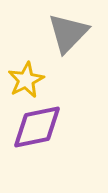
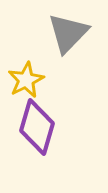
purple diamond: rotated 62 degrees counterclockwise
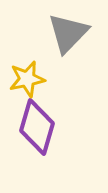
yellow star: moved 1 px right, 1 px up; rotated 15 degrees clockwise
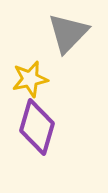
yellow star: moved 3 px right
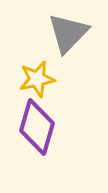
yellow star: moved 7 px right
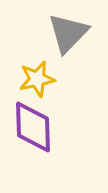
purple diamond: moved 4 px left; rotated 18 degrees counterclockwise
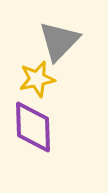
gray triangle: moved 9 px left, 8 px down
